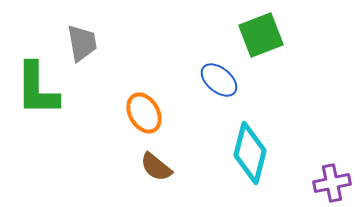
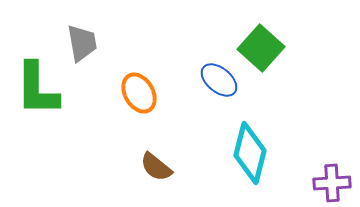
green square: moved 13 px down; rotated 27 degrees counterclockwise
orange ellipse: moved 5 px left, 20 px up
purple cross: rotated 9 degrees clockwise
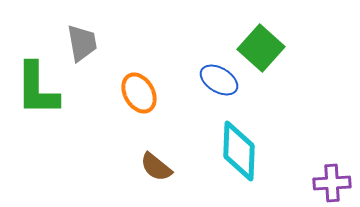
blue ellipse: rotated 9 degrees counterclockwise
cyan diamond: moved 11 px left, 2 px up; rotated 12 degrees counterclockwise
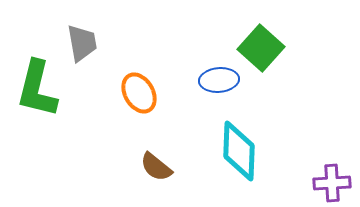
blue ellipse: rotated 36 degrees counterclockwise
green L-shape: rotated 14 degrees clockwise
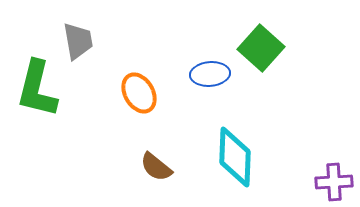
gray trapezoid: moved 4 px left, 2 px up
blue ellipse: moved 9 px left, 6 px up
cyan diamond: moved 4 px left, 6 px down
purple cross: moved 2 px right, 1 px up
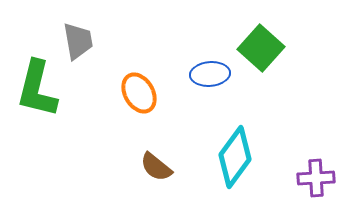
cyan diamond: rotated 34 degrees clockwise
purple cross: moved 18 px left, 4 px up
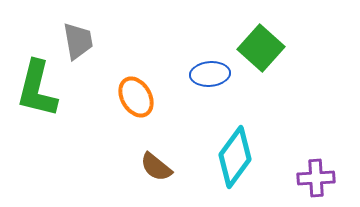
orange ellipse: moved 3 px left, 4 px down
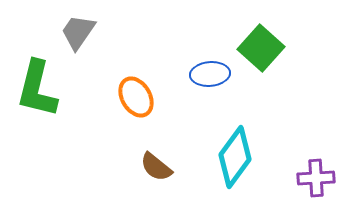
gray trapezoid: moved 9 px up; rotated 135 degrees counterclockwise
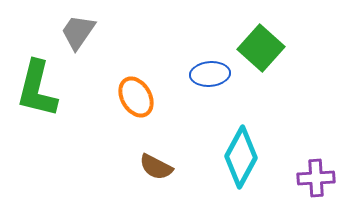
cyan diamond: moved 6 px right; rotated 8 degrees counterclockwise
brown semicircle: rotated 12 degrees counterclockwise
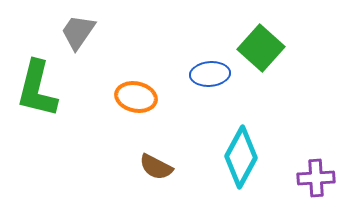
orange ellipse: rotated 48 degrees counterclockwise
